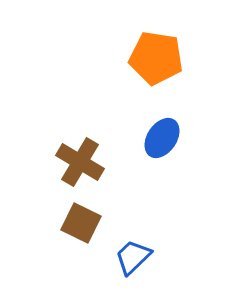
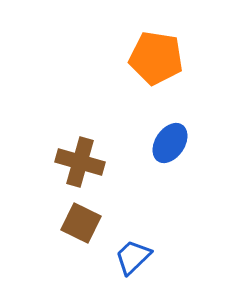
blue ellipse: moved 8 px right, 5 px down
brown cross: rotated 15 degrees counterclockwise
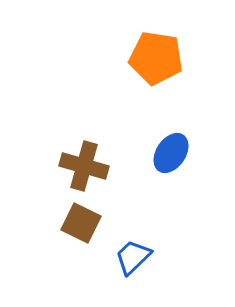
blue ellipse: moved 1 px right, 10 px down
brown cross: moved 4 px right, 4 px down
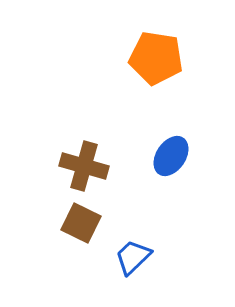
blue ellipse: moved 3 px down
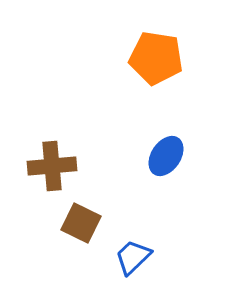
blue ellipse: moved 5 px left
brown cross: moved 32 px left; rotated 21 degrees counterclockwise
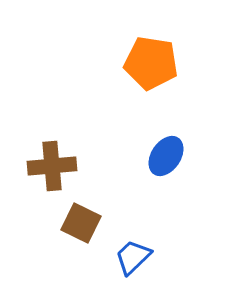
orange pentagon: moved 5 px left, 5 px down
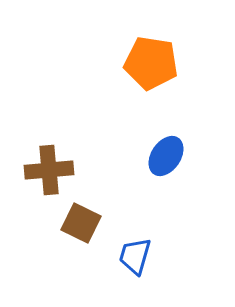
brown cross: moved 3 px left, 4 px down
blue trapezoid: moved 2 px right, 1 px up; rotated 30 degrees counterclockwise
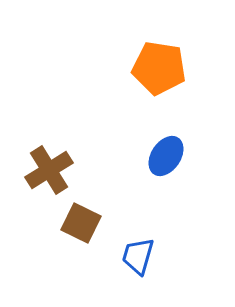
orange pentagon: moved 8 px right, 5 px down
brown cross: rotated 27 degrees counterclockwise
blue trapezoid: moved 3 px right
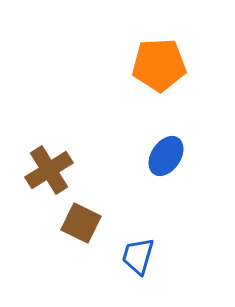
orange pentagon: moved 3 px up; rotated 12 degrees counterclockwise
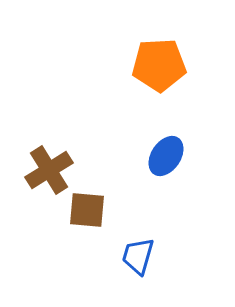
brown square: moved 6 px right, 13 px up; rotated 21 degrees counterclockwise
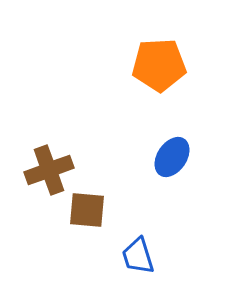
blue ellipse: moved 6 px right, 1 px down
brown cross: rotated 12 degrees clockwise
blue trapezoid: rotated 33 degrees counterclockwise
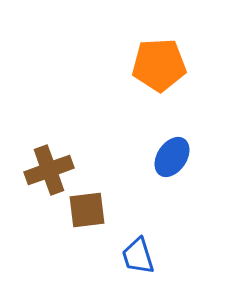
brown square: rotated 12 degrees counterclockwise
